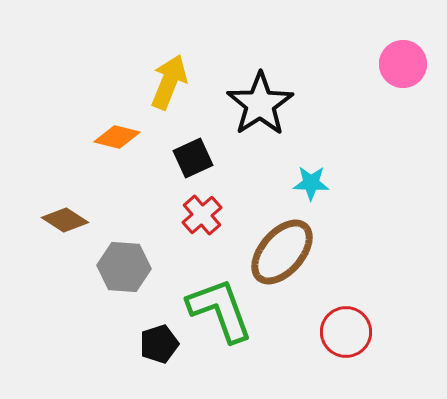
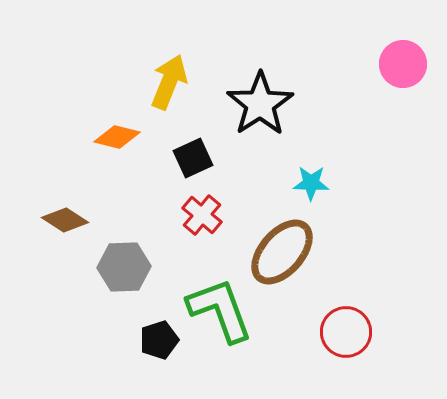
red cross: rotated 9 degrees counterclockwise
gray hexagon: rotated 6 degrees counterclockwise
black pentagon: moved 4 px up
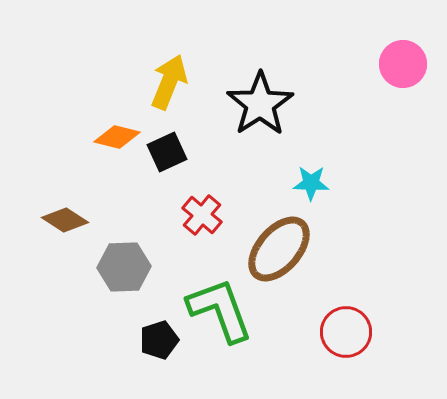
black square: moved 26 px left, 6 px up
brown ellipse: moved 3 px left, 3 px up
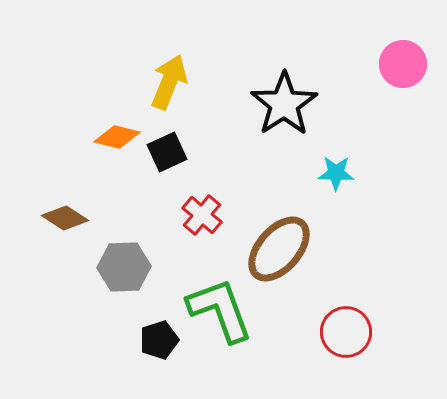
black star: moved 24 px right
cyan star: moved 25 px right, 10 px up
brown diamond: moved 2 px up
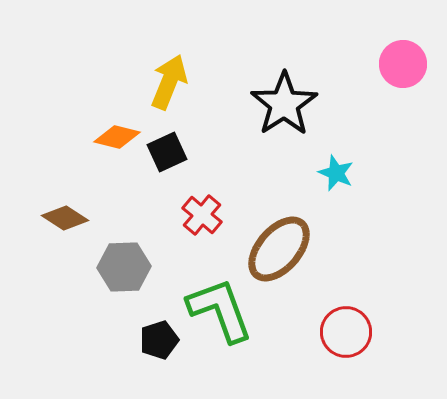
cyan star: rotated 21 degrees clockwise
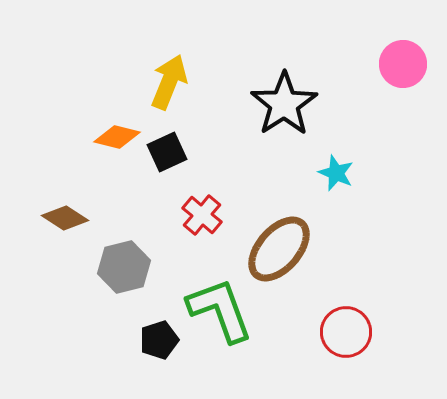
gray hexagon: rotated 12 degrees counterclockwise
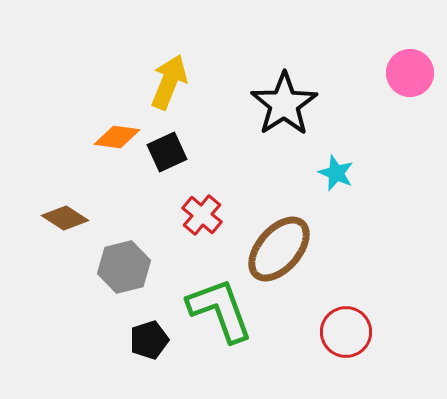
pink circle: moved 7 px right, 9 px down
orange diamond: rotated 6 degrees counterclockwise
black pentagon: moved 10 px left
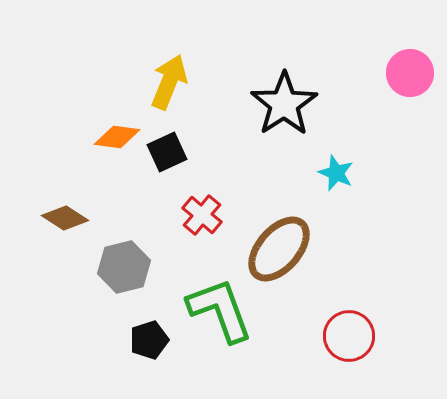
red circle: moved 3 px right, 4 px down
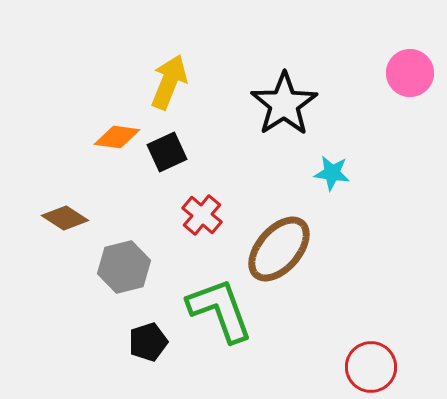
cyan star: moved 4 px left; rotated 15 degrees counterclockwise
red circle: moved 22 px right, 31 px down
black pentagon: moved 1 px left, 2 px down
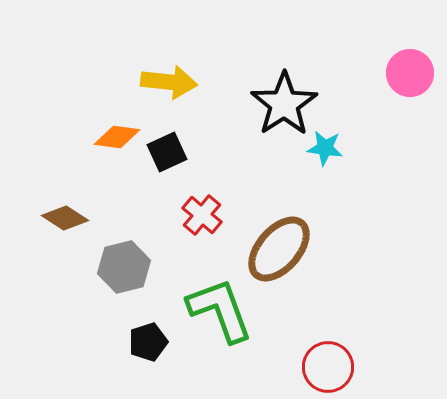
yellow arrow: rotated 74 degrees clockwise
cyan star: moved 7 px left, 25 px up
red circle: moved 43 px left
